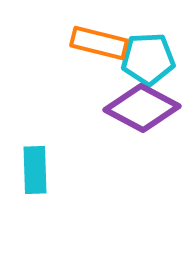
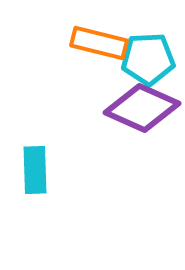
purple diamond: rotated 4 degrees counterclockwise
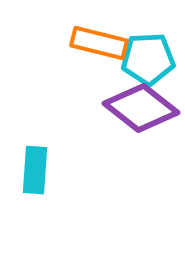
purple diamond: moved 1 px left; rotated 14 degrees clockwise
cyan rectangle: rotated 6 degrees clockwise
